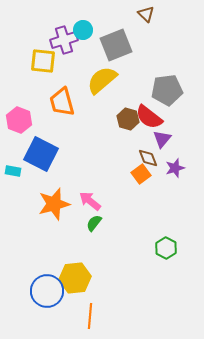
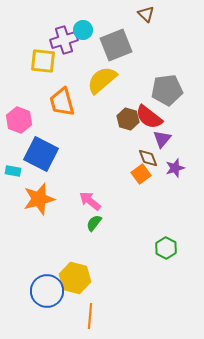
orange star: moved 15 px left, 5 px up
yellow hexagon: rotated 20 degrees clockwise
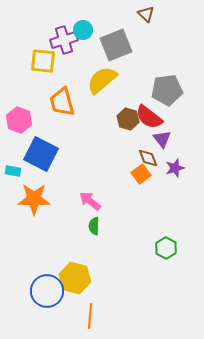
purple triangle: rotated 18 degrees counterclockwise
orange star: moved 5 px left; rotated 16 degrees clockwise
green semicircle: moved 3 px down; rotated 36 degrees counterclockwise
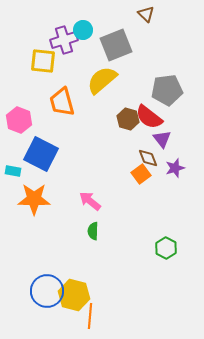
green semicircle: moved 1 px left, 5 px down
yellow hexagon: moved 1 px left, 17 px down
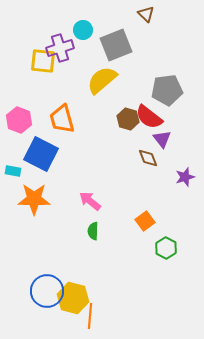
purple cross: moved 4 px left, 8 px down
orange trapezoid: moved 17 px down
purple star: moved 10 px right, 9 px down
orange square: moved 4 px right, 47 px down
yellow hexagon: moved 1 px left, 3 px down
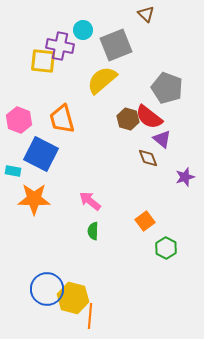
purple cross: moved 2 px up; rotated 28 degrees clockwise
gray pentagon: moved 2 px up; rotated 28 degrees clockwise
purple triangle: rotated 12 degrees counterclockwise
blue circle: moved 2 px up
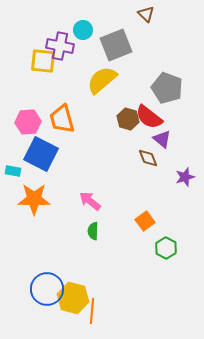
pink hexagon: moved 9 px right, 2 px down; rotated 25 degrees counterclockwise
orange line: moved 2 px right, 5 px up
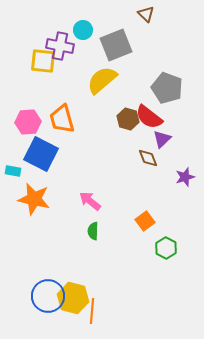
purple triangle: rotated 36 degrees clockwise
orange star: rotated 12 degrees clockwise
blue circle: moved 1 px right, 7 px down
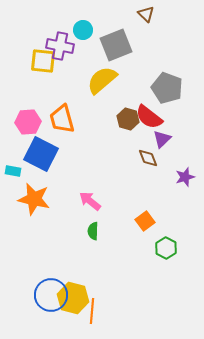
blue circle: moved 3 px right, 1 px up
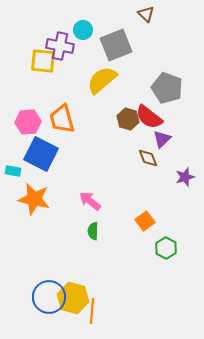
blue circle: moved 2 px left, 2 px down
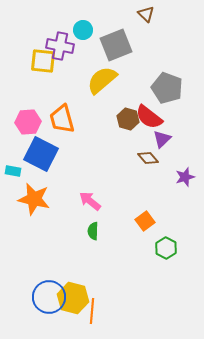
brown diamond: rotated 20 degrees counterclockwise
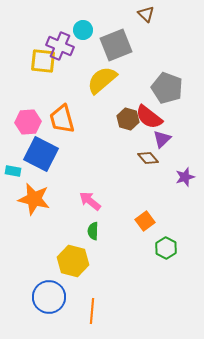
purple cross: rotated 12 degrees clockwise
yellow hexagon: moved 37 px up
